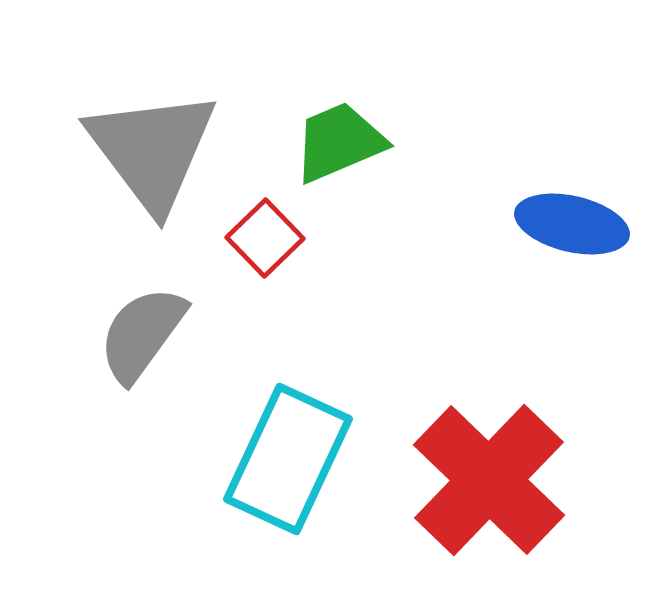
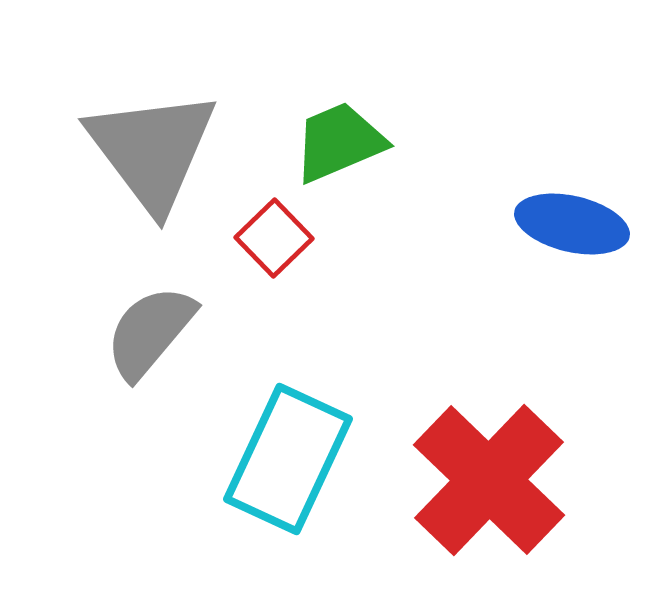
red square: moved 9 px right
gray semicircle: moved 8 px right, 2 px up; rotated 4 degrees clockwise
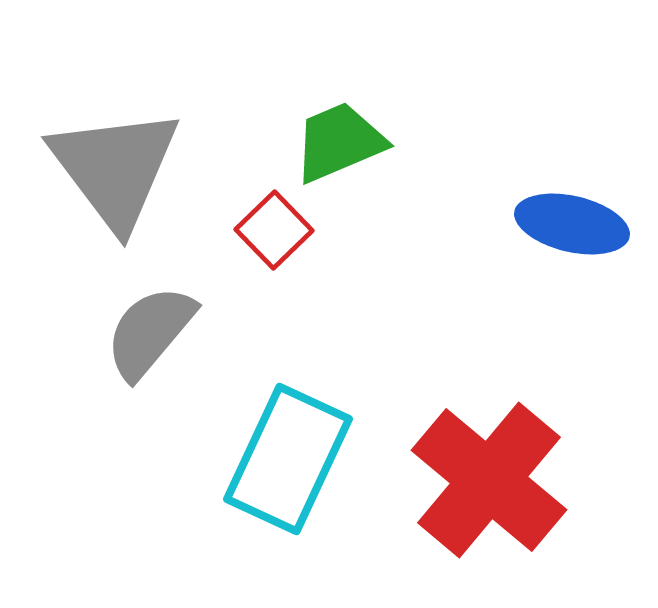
gray triangle: moved 37 px left, 18 px down
red square: moved 8 px up
red cross: rotated 4 degrees counterclockwise
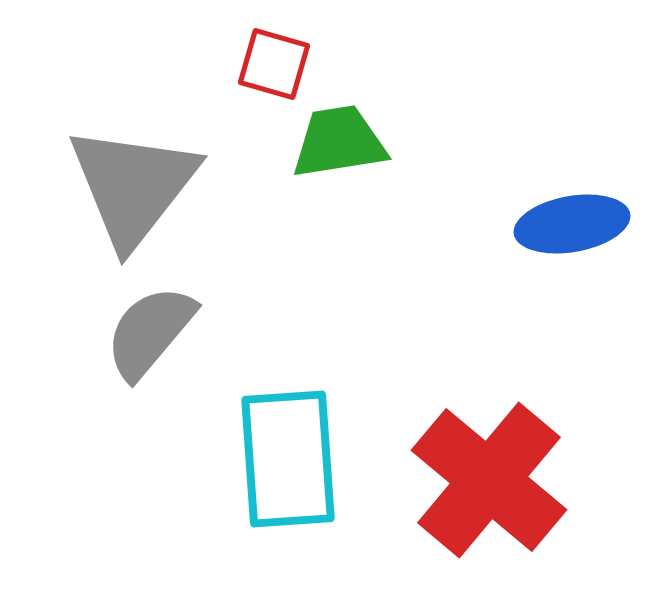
green trapezoid: rotated 14 degrees clockwise
gray triangle: moved 18 px right, 18 px down; rotated 15 degrees clockwise
blue ellipse: rotated 23 degrees counterclockwise
red square: moved 166 px up; rotated 30 degrees counterclockwise
cyan rectangle: rotated 29 degrees counterclockwise
